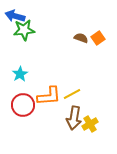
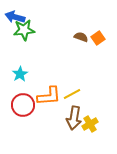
blue arrow: moved 1 px down
brown semicircle: moved 1 px up
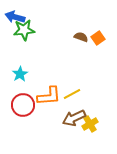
brown arrow: rotated 55 degrees clockwise
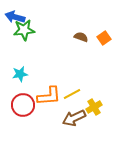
orange square: moved 6 px right
cyan star: rotated 21 degrees clockwise
yellow cross: moved 4 px right, 17 px up
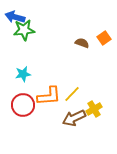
brown semicircle: moved 1 px right, 6 px down
cyan star: moved 3 px right
yellow line: rotated 18 degrees counterclockwise
yellow cross: moved 2 px down
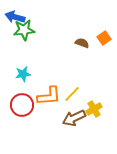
red circle: moved 1 px left
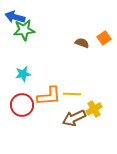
yellow line: rotated 48 degrees clockwise
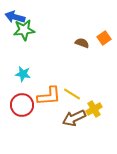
cyan star: rotated 21 degrees clockwise
yellow line: rotated 30 degrees clockwise
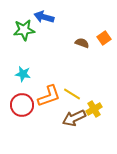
blue arrow: moved 29 px right
orange L-shape: rotated 15 degrees counterclockwise
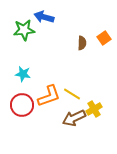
brown semicircle: rotated 72 degrees clockwise
